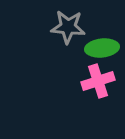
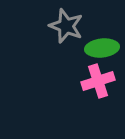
gray star: moved 2 px left, 1 px up; rotated 16 degrees clockwise
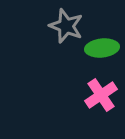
pink cross: moved 3 px right, 14 px down; rotated 16 degrees counterclockwise
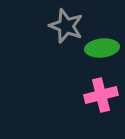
pink cross: rotated 20 degrees clockwise
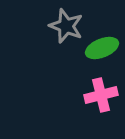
green ellipse: rotated 16 degrees counterclockwise
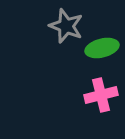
green ellipse: rotated 8 degrees clockwise
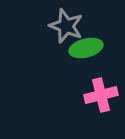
green ellipse: moved 16 px left
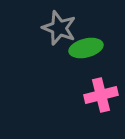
gray star: moved 7 px left, 2 px down
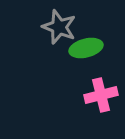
gray star: moved 1 px up
